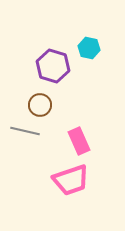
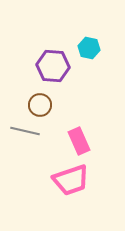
purple hexagon: rotated 12 degrees counterclockwise
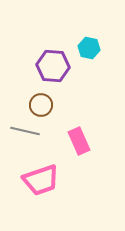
brown circle: moved 1 px right
pink trapezoid: moved 30 px left
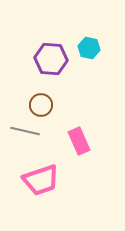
purple hexagon: moved 2 px left, 7 px up
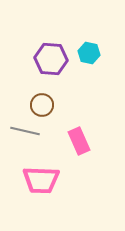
cyan hexagon: moved 5 px down
brown circle: moved 1 px right
pink trapezoid: rotated 21 degrees clockwise
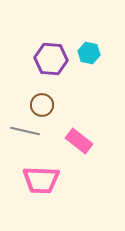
pink rectangle: rotated 28 degrees counterclockwise
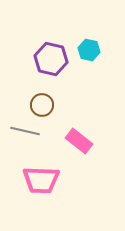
cyan hexagon: moved 3 px up
purple hexagon: rotated 8 degrees clockwise
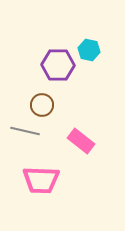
purple hexagon: moved 7 px right, 6 px down; rotated 12 degrees counterclockwise
pink rectangle: moved 2 px right
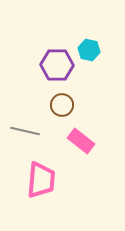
purple hexagon: moved 1 px left
brown circle: moved 20 px right
pink trapezoid: rotated 87 degrees counterclockwise
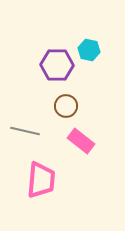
brown circle: moved 4 px right, 1 px down
